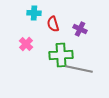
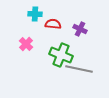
cyan cross: moved 1 px right, 1 px down
red semicircle: rotated 112 degrees clockwise
green cross: rotated 25 degrees clockwise
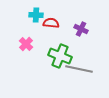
cyan cross: moved 1 px right, 1 px down
red semicircle: moved 2 px left, 1 px up
purple cross: moved 1 px right
green cross: moved 1 px left, 1 px down
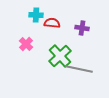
red semicircle: moved 1 px right
purple cross: moved 1 px right, 1 px up; rotated 16 degrees counterclockwise
green cross: rotated 25 degrees clockwise
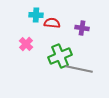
green cross: rotated 20 degrees clockwise
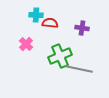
red semicircle: moved 2 px left
